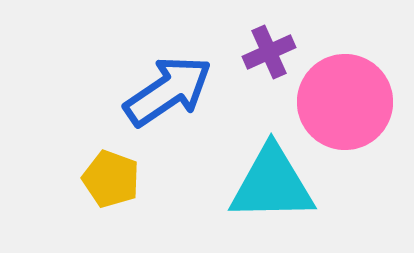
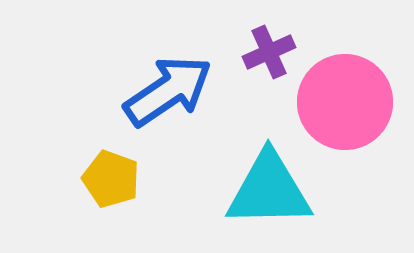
cyan triangle: moved 3 px left, 6 px down
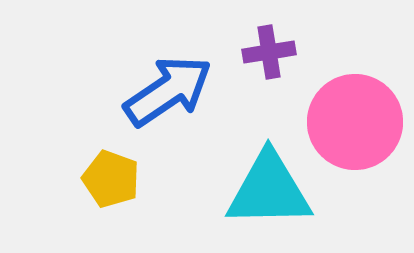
purple cross: rotated 15 degrees clockwise
pink circle: moved 10 px right, 20 px down
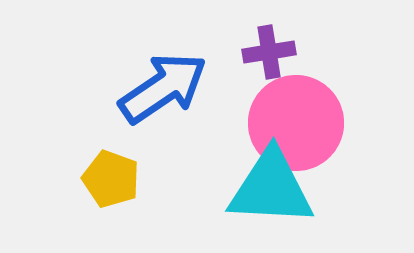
blue arrow: moved 5 px left, 3 px up
pink circle: moved 59 px left, 1 px down
cyan triangle: moved 2 px right, 2 px up; rotated 4 degrees clockwise
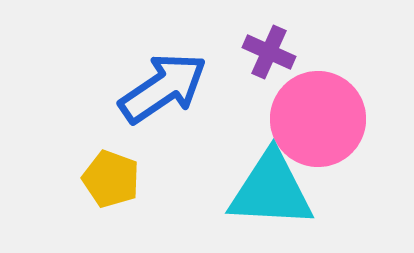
purple cross: rotated 33 degrees clockwise
pink circle: moved 22 px right, 4 px up
cyan triangle: moved 2 px down
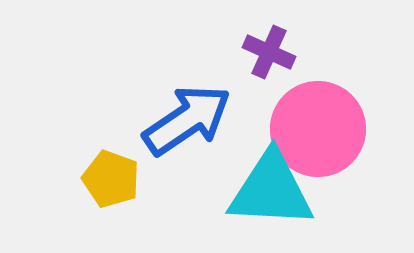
blue arrow: moved 24 px right, 32 px down
pink circle: moved 10 px down
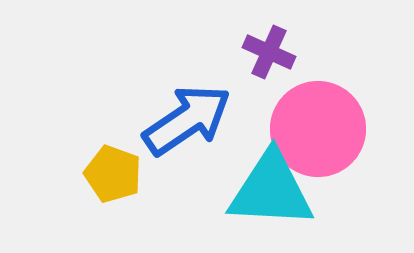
yellow pentagon: moved 2 px right, 5 px up
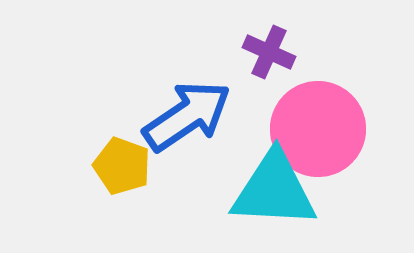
blue arrow: moved 4 px up
yellow pentagon: moved 9 px right, 8 px up
cyan triangle: moved 3 px right
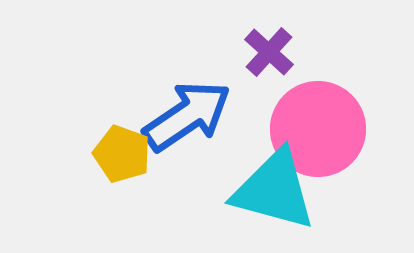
purple cross: rotated 18 degrees clockwise
yellow pentagon: moved 12 px up
cyan triangle: rotated 12 degrees clockwise
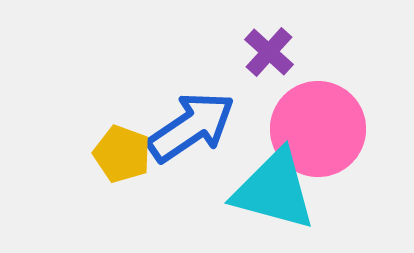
blue arrow: moved 4 px right, 11 px down
